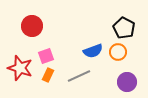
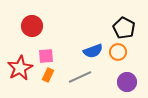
pink square: rotated 14 degrees clockwise
red star: rotated 25 degrees clockwise
gray line: moved 1 px right, 1 px down
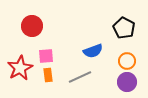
orange circle: moved 9 px right, 9 px down
orange rectangle: rotated 32 degrees counterclockwise
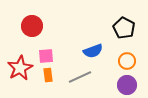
purple circle: moved 3 px down
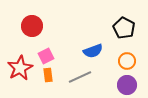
pink square: rotated 21 degrees counterclockwise
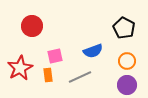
pink square: moved 9 px right; rotated 14 degrees clockwise
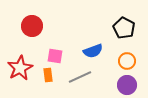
pink square: rotated 21 degrees clockwise
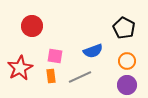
orange rectangle: moved 3 px right, 1 px down
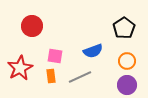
black pentagon: rotated 10 degrees clockwise
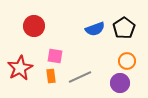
red circle: moved 2 px right
blue semicircle: moved 2 px right, 22 px up
purple circle: moved 7 px left, 2 px up
